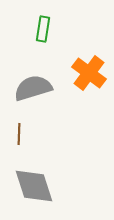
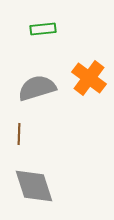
green rectangle: rotated 75 degrees clockwise
orange cross: moved 5 px down
gray semicircle: moved 4 px right
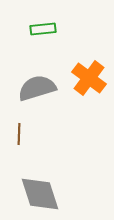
gray diamond: moved 6 px right, 8 px down
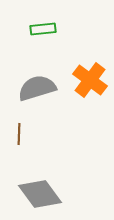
orange cross: moved 1 px right, 2 px down
gray diamond: rotated 18 degrees counterclockwise
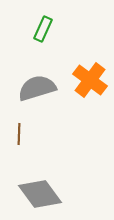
green rectangle: rotated 60 degrees counterclockwise
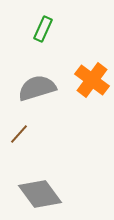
orange cross: moved 2 px right
brown line: rotated 40 degrees clockwise
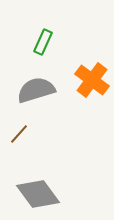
green rectangle: moved 13 px down
gray semicircle: moved 1 px left, 2 px down
gray diamond: moved 2 px left
